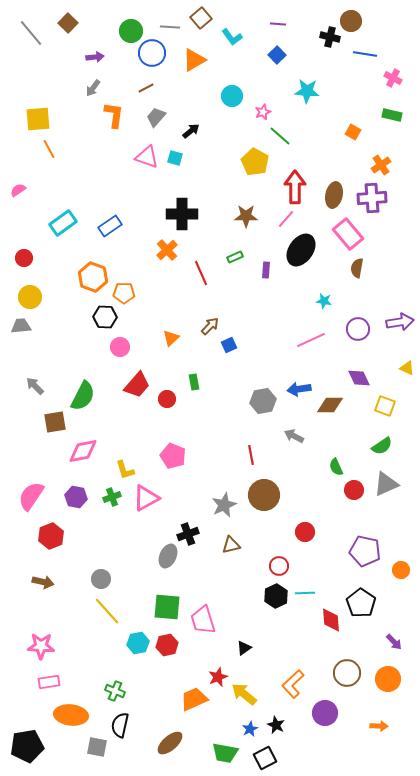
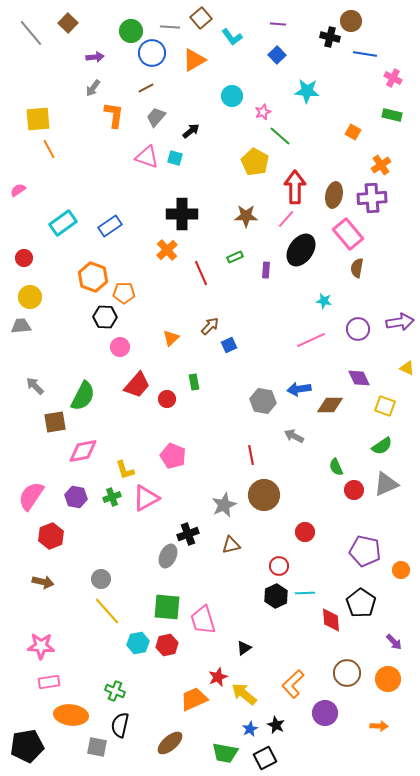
gray hexagon at (263, 401): rotated 20 degrees clockwise
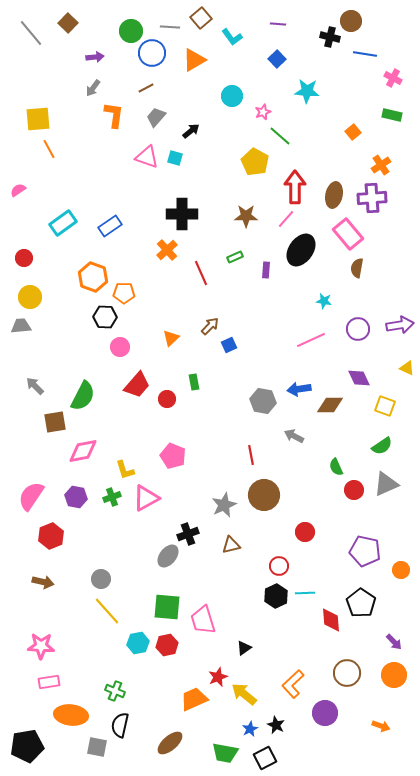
blue square at (277, 55): moved 4 px down
orange square at (353, 132): rotated 21 degrees clockwise
purple arrow at (400, 322): moved 3 px down
gray ellipse at (168, 556): rotated 15 degrees clockwise
orange circle at (388, 679): moved 6 px right, 4 px up
orange arrow at (379, 726): moved 2 px right; rotated 18 degrees clockwise
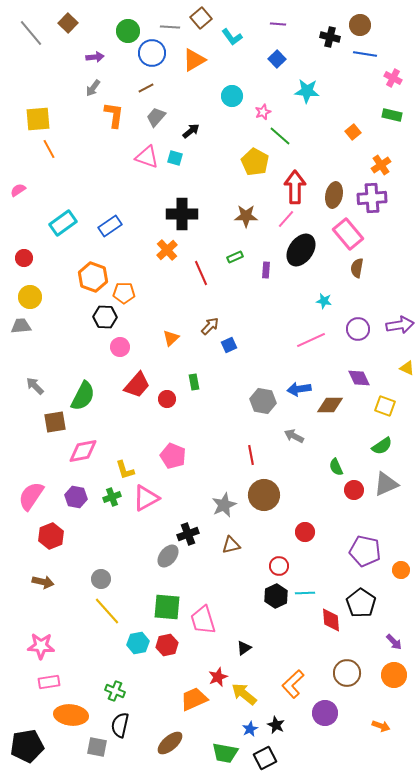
brown circle at (351, 21): moved 9 px right, 4 px down
green circle at (131, 31): moved 3 px left
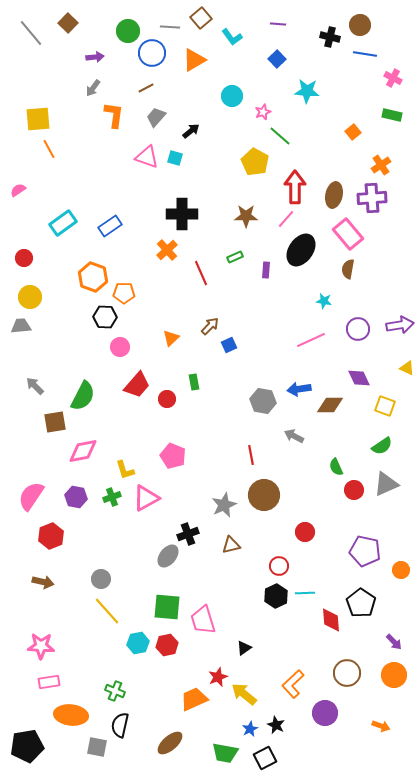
brown semicircle at (357, 268): moved 9 px left, 1 px down
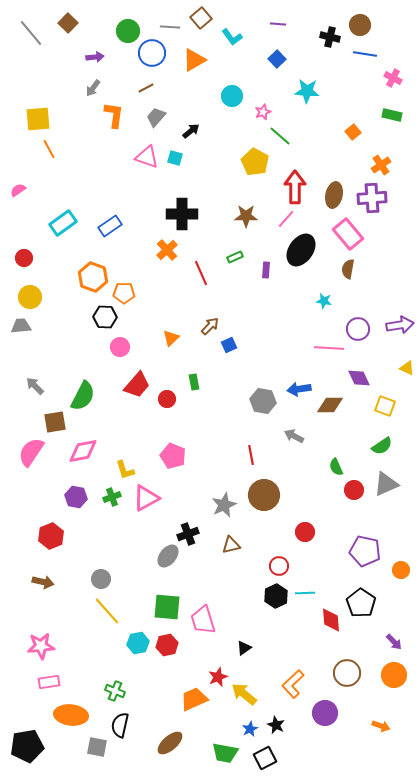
pink line at (311, 340): moved 18 px right, 8 px down; rotated 28 degrees clockwise
pink semicircle at (31, 496): moved 44 px up
pink star at (41, 646): rotated 8 degrees counterclockwise
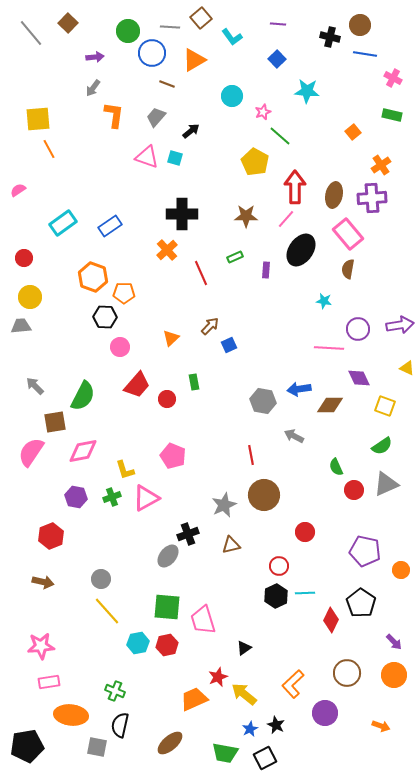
brown line at (146, 88): moved 21 px right, 4 px up; rotated 49 degrees clockwise
red diamond at (331, 620): rotated 30 degrees clockwise
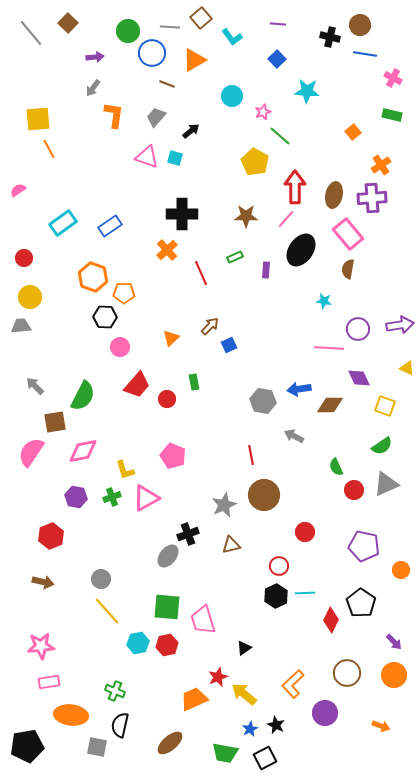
purple pentagon at (365, 551): moved 1 px left, 5 px up
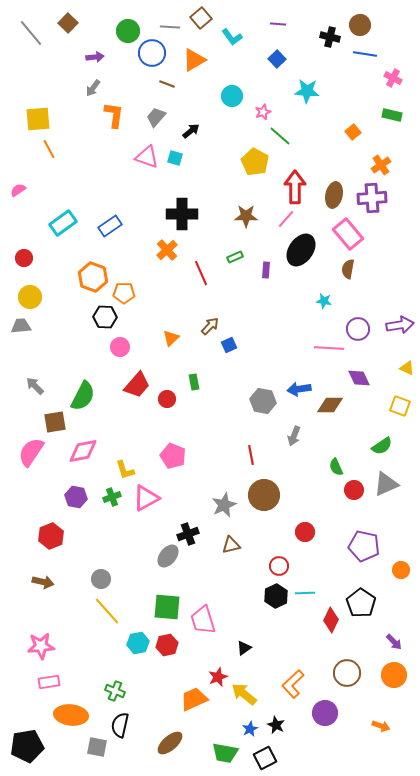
yellow square at (385, 406): moved 15 px right
gray arrow at (294, 436): rotated 96 degrees counterclockwise
